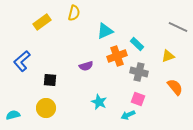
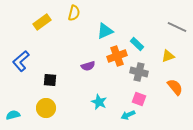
gray line: moved 1 px left
blue L-shape: moved 1 px left
purple semicircle: moved 2 px right
pink square: moved 1 px right
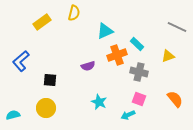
orange cross: moved 1 px up
orange semicircle: moved 12 px down
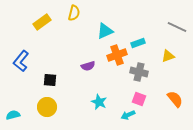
cyan rectangle: moved 1 px right, 1 px up; rotated 64 degrees counterclockwise
blue L-shape: rotated 10 degrees counterclockwise
yellow circle: moved 1 px right, 1 px up
